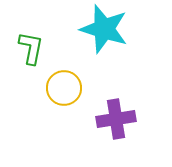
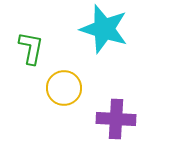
purple cross: rotated 12 degrees clockwise
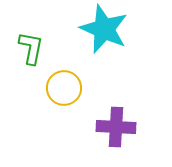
cyan star: rotated 6 degrees clockwise
purple cross: moved 8 px down
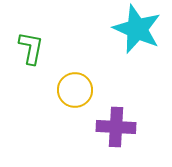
cyan star: moved 33 px right
yellow circle: moved 11 px right, 2 px down
